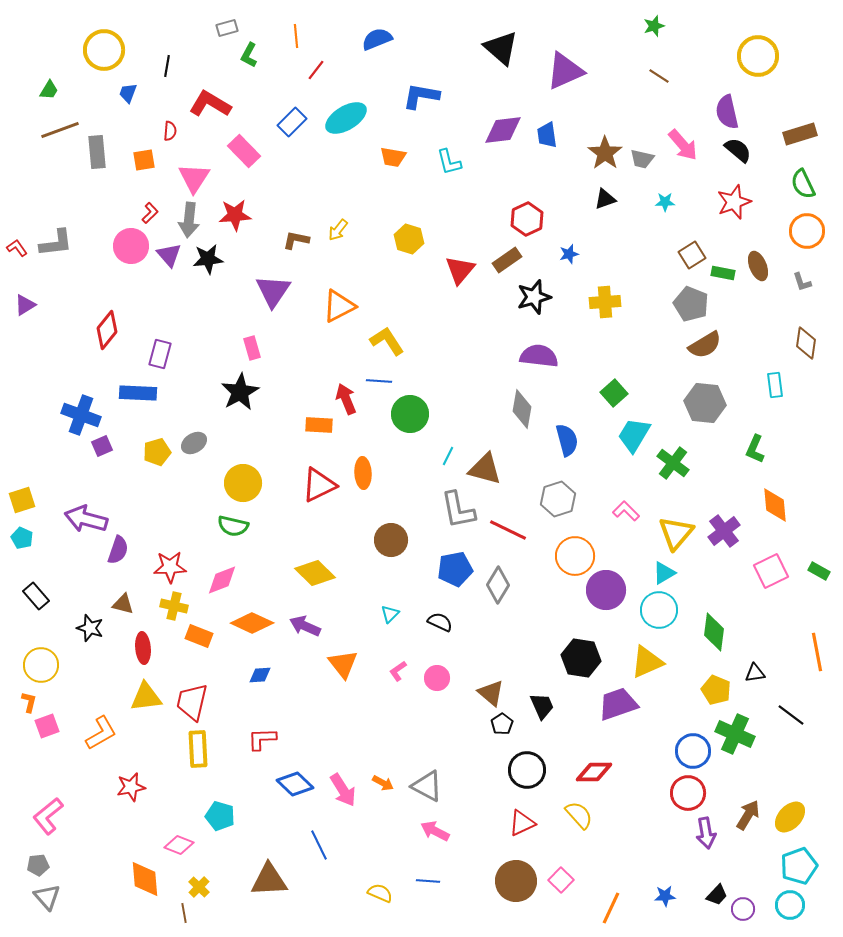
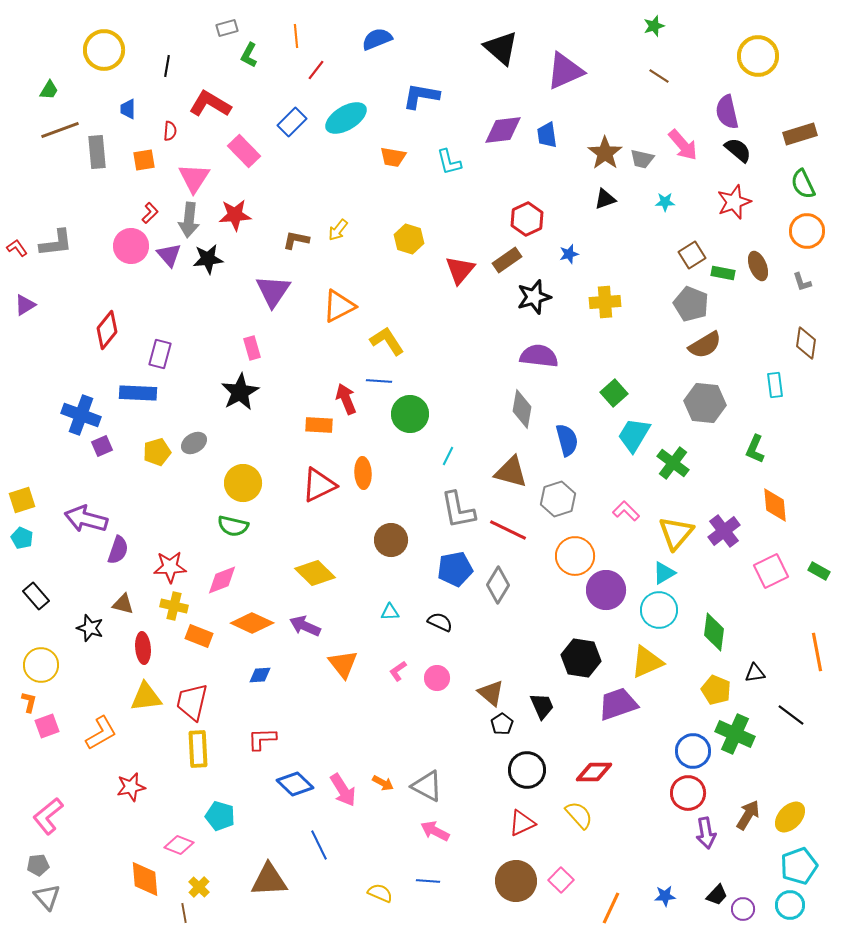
blue trapezoid at (128, 93): moved 16 px down; rotated 20 degrees counterclockwise
brown triangle at (485, 469): moved 26 px right, 3 px down
cyan triangle at (390, 614): moved 2 px up; rotated 42 degrees clockwise
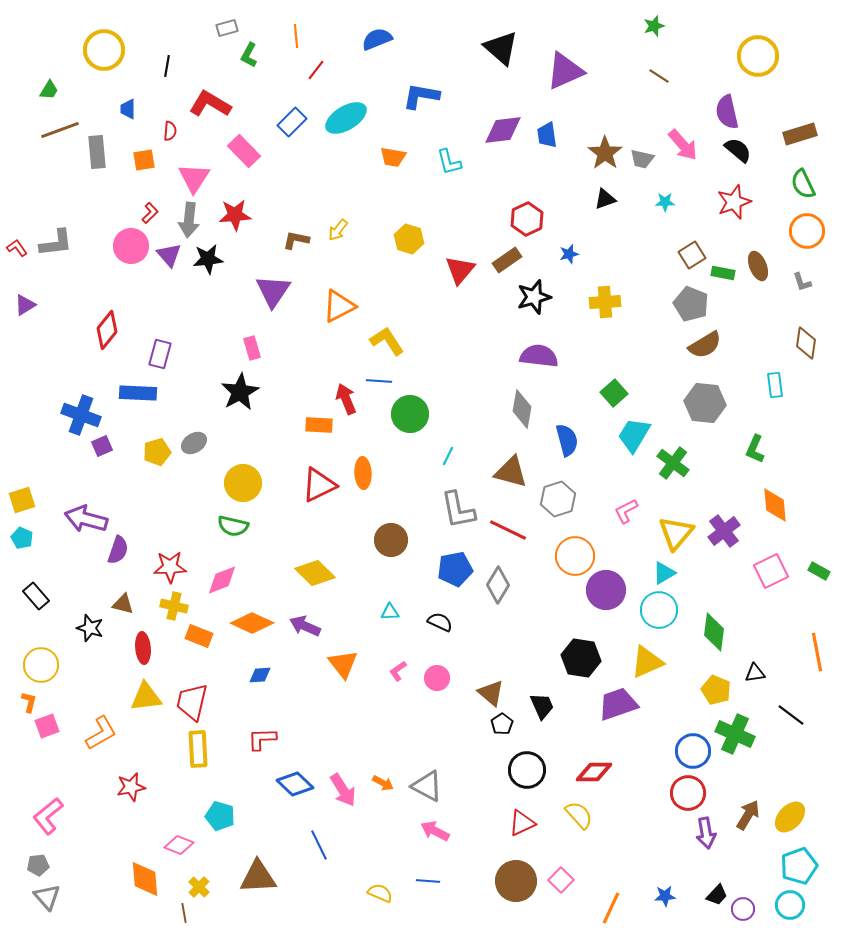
pink L-shape at (626, 511): rotated 72 degrees counterclockwise
brown triangle at (269, 880): moved 11 px left, 3 px up
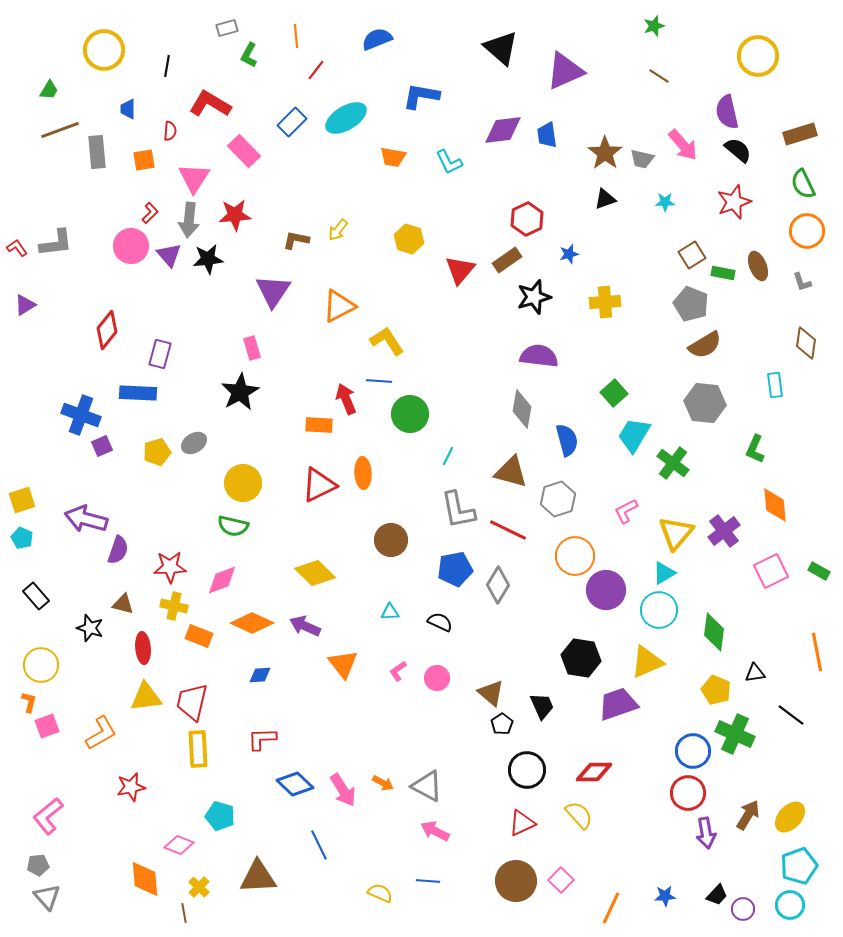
cyan L-shape at (449, 162): rotated 12 degrees counterclockwise
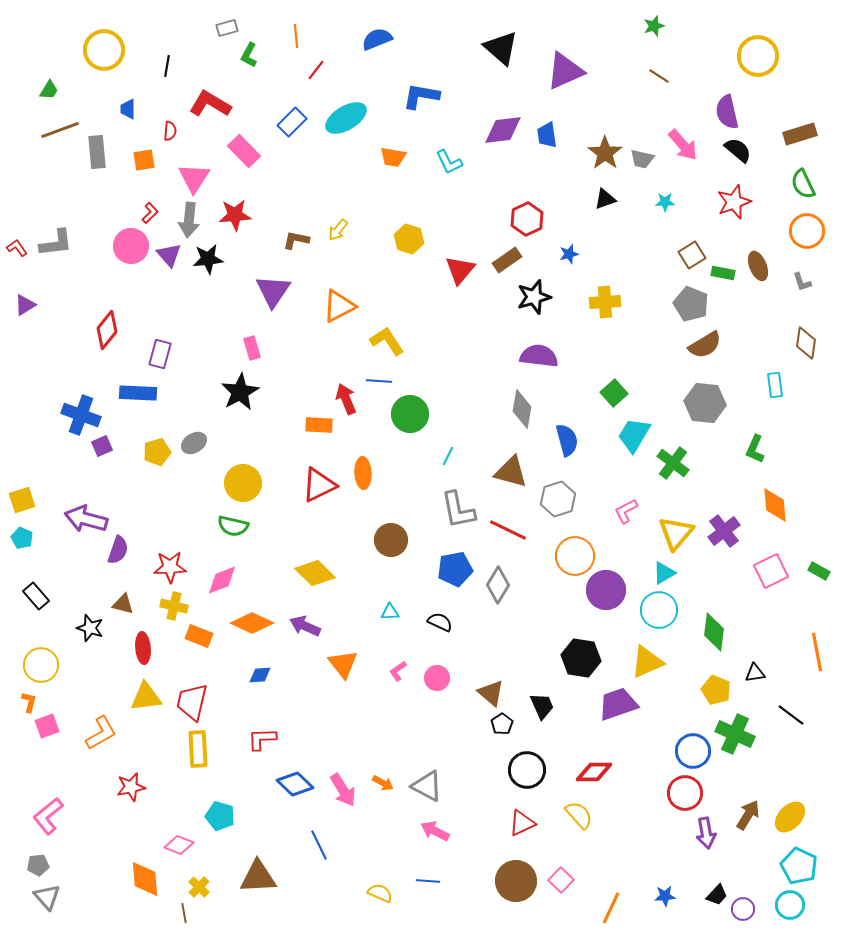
red circle at (688, 793): moved 3 px left
cyan pentagon at (799, 866): rotated 27 degrees counterclockwise
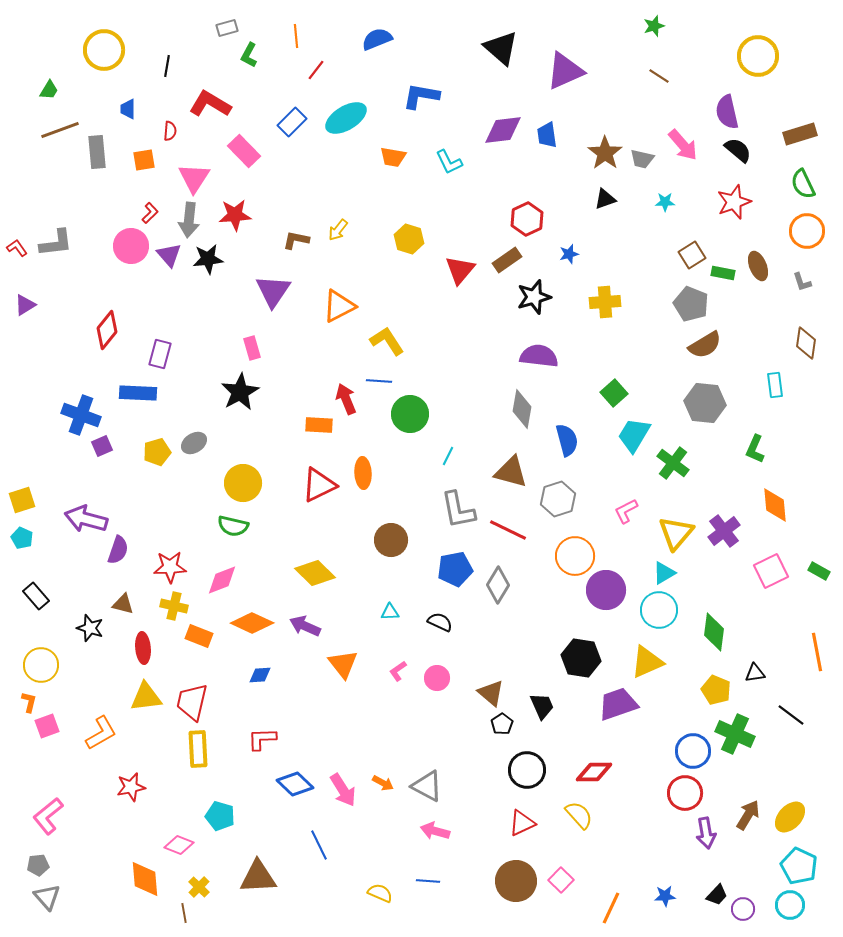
pink arrow at (435, 831): rotated 12 degrees counterclockwise
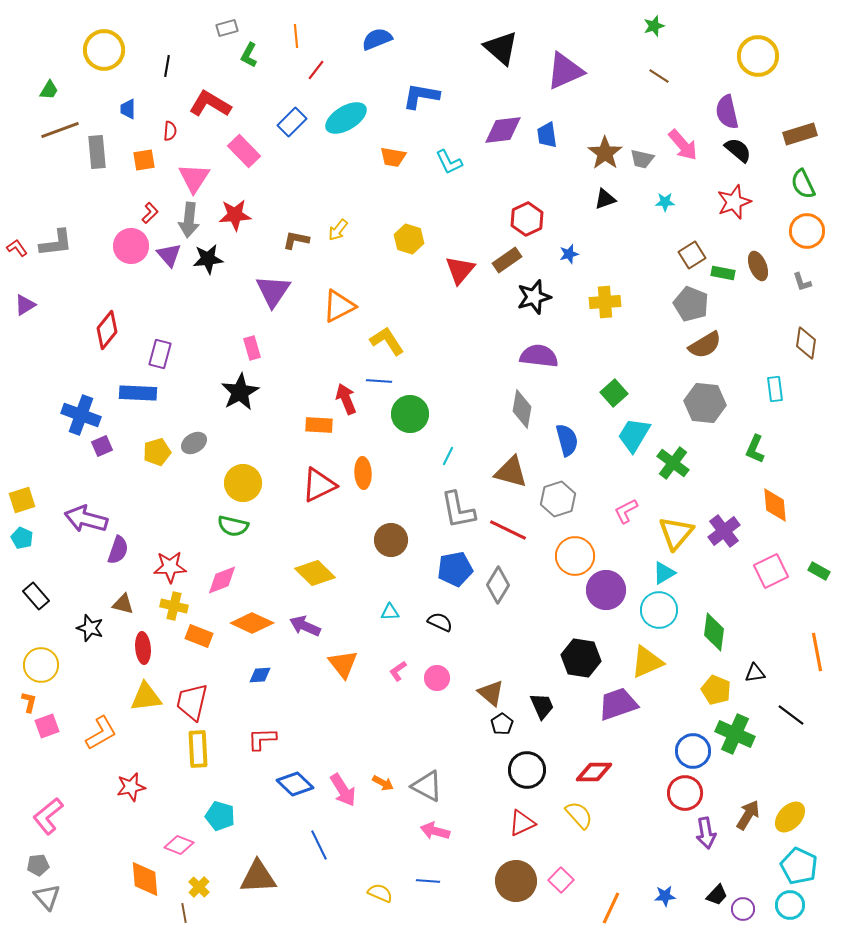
cyan rectangle at (775, 385): moved 4 px down
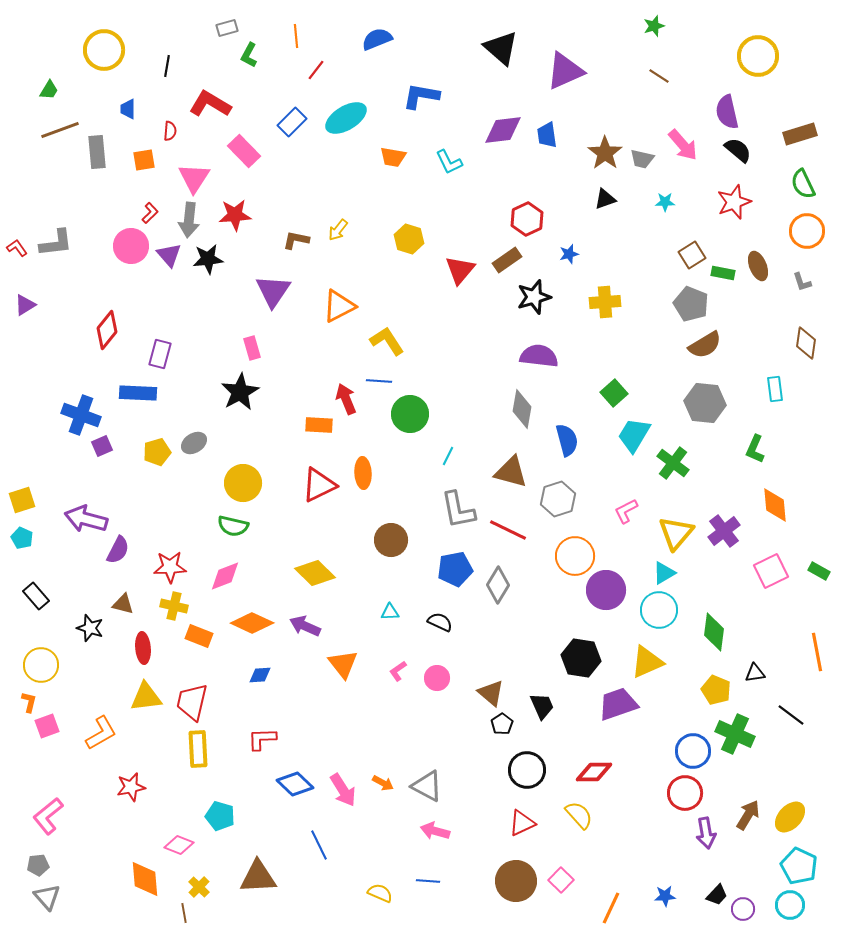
purple semicircle at (118, 550): rotated 8 degrees clockwise
pink diamond at (222, 580): moved 3 px right, 4 px up
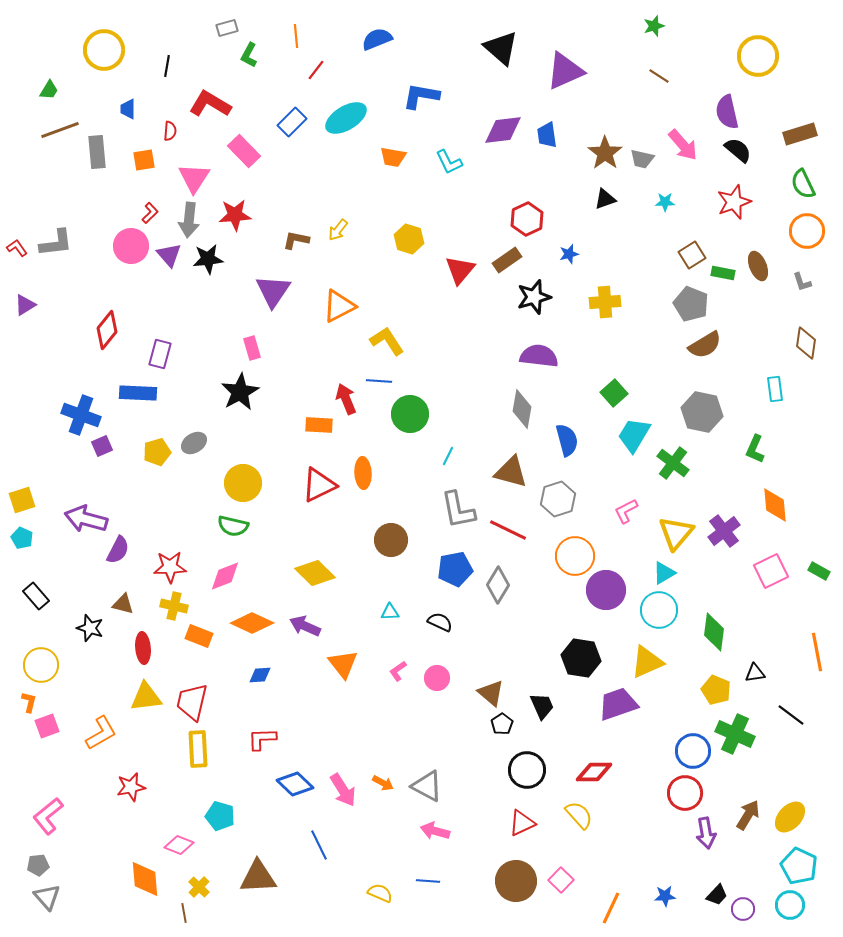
gray hexagon at (705, 403): moved 3 px left, 9 px down; rotated 6 degrees clockwise
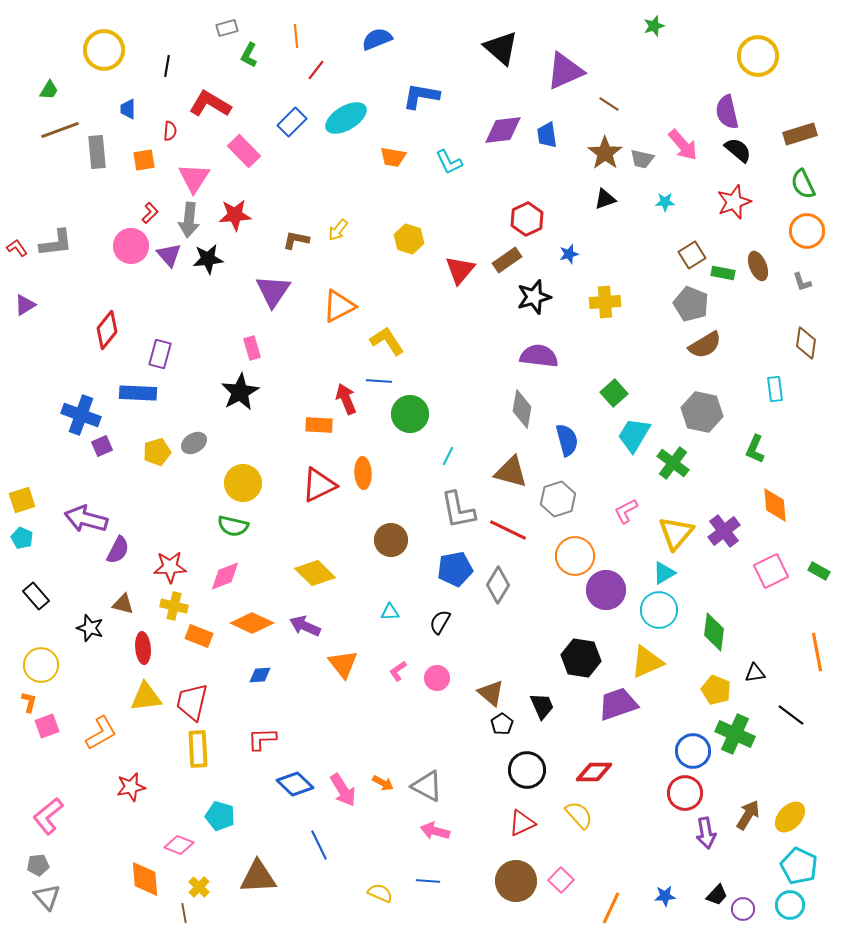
brown line at (659, 76): moved 50 px left, 28 px down
black semicircle at (440, 622): rotated 85 degrees counterclockwise
